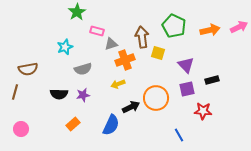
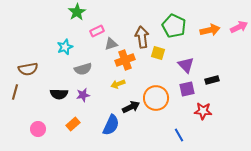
pink rectangle: rotated 40 degrees counterclockwise
pink circle: moved 17 px right
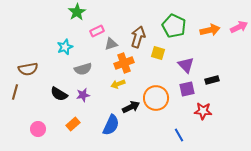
brown arrow: moved 4 px left; rotated 25 degrees clockwise
orange cross: moved 1 px left, 3 px down
black semicircle: rotated 30 degrees clockwise
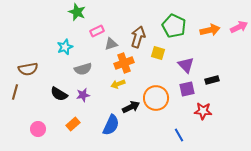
green star: rotated 18 degrees counterclockwise
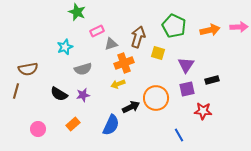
pink arrow: rotated 24 degrees clockwise
purple triangle: rotated 18 degrees clockwise
brown line: moved 1 px right, 1 px up
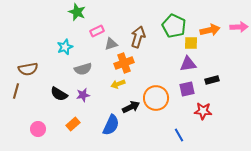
yellow square: moved 33 px right, 10 px up; rotated 16 degrees counterclockwise
purple triangle: moved 2 px right, 1 px up; rotated 48 degrees clockwise
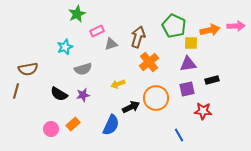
green star: moved 2 px down; rotated 24 degrees clockwise
pink arrow: moved 3 px left, 1 px up
orange cross: moved 25 px right, 1 px up; rotated 18 degrees counterclockwise
pink circle: moved 13 px right
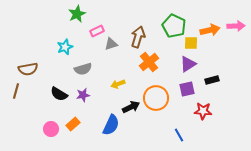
purple triangle: rotated 24 degrees counterclockwise
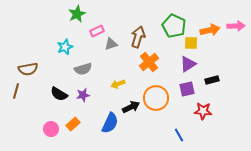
blue semicircle: moved 1 px left, 2 px up
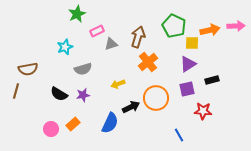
yellow square: moved 1 px right
orange cross: moved 1 px left
